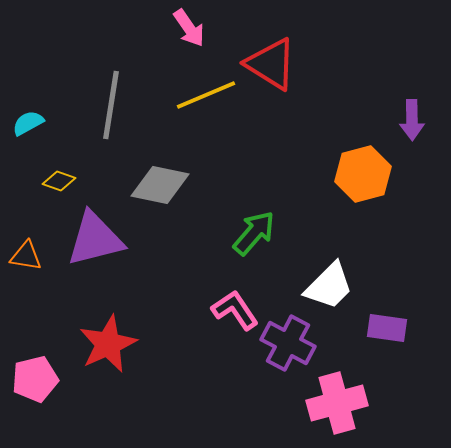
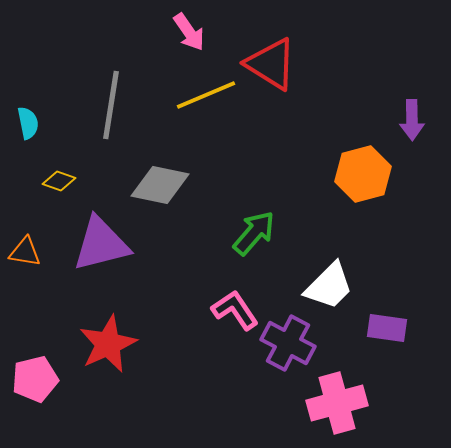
pink arrow: moved 4 px down
cyan semicircle: rotated 108 degrees clockwise
purple triangle: moved 6 px right, 5 px down
orange triangle: moved 1 px left, 4 px up
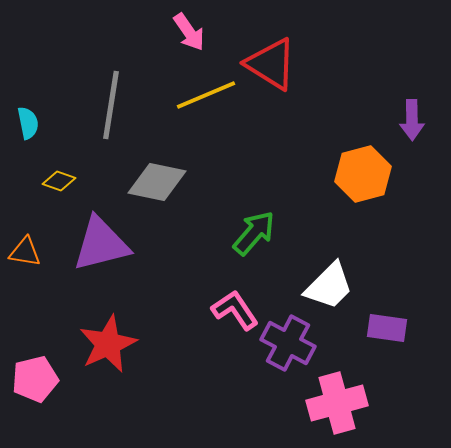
gray diamond: moved 3 px left, 3 px up
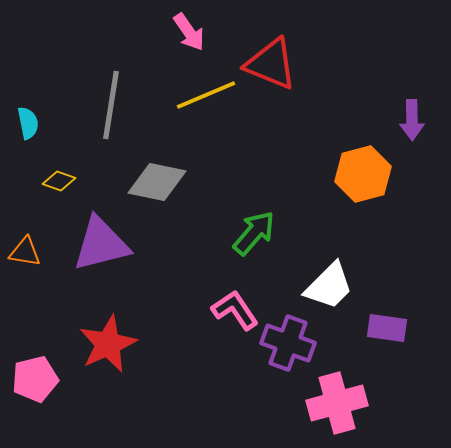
red triangle: rotated 10 degrees counterclockwise
purple cross: rotated 8 degrees counterclockwise
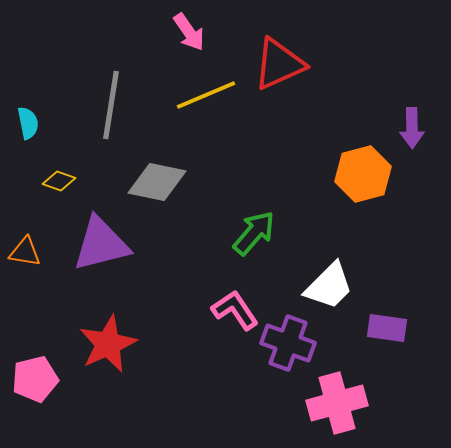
red triangle: moved 8 px right; rotated 46 degrees counterclockwise
purple arrow: moved 8 px down
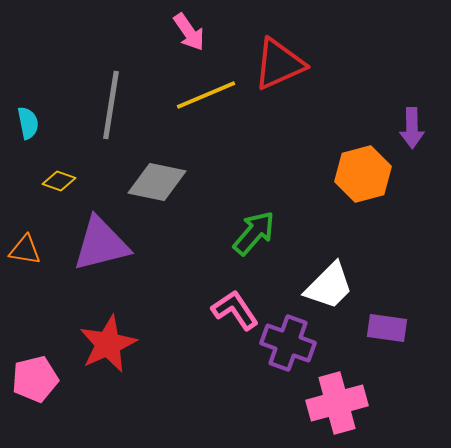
orange triangle: moved 2 px up
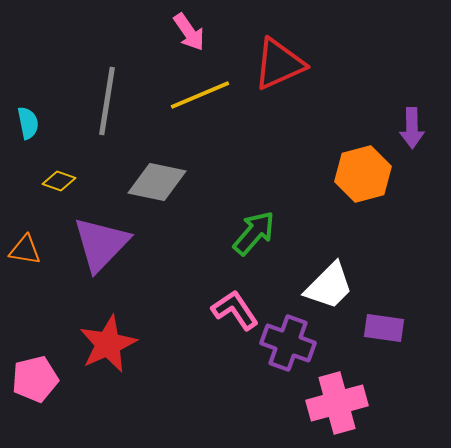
yellow line: moved 6 px left
gray line: moved 4 px left, 4 px up
purple triangle: rotated 32 degrees counterclockwise
purple rectangle: moved 3 px left
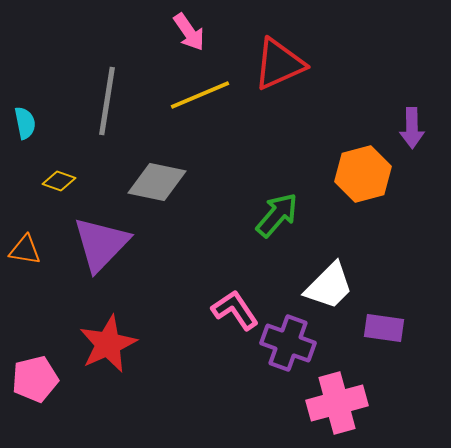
cyan semicircle: moved 3 px left
green arrow: moved 23 px right, 18 px up
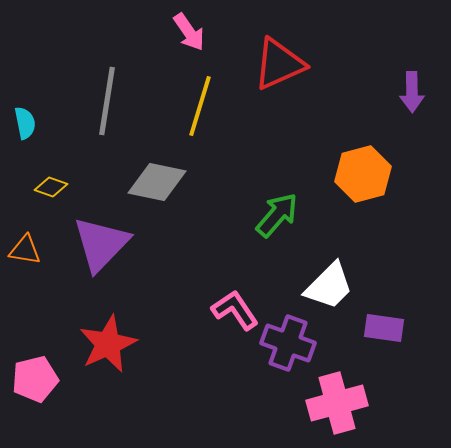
yellow line: moved 11 px down; rotated 50 degrees counterclockwise
purple arrow: moved 36 px up
yellow diamond: moved 8 px left, 6 px down
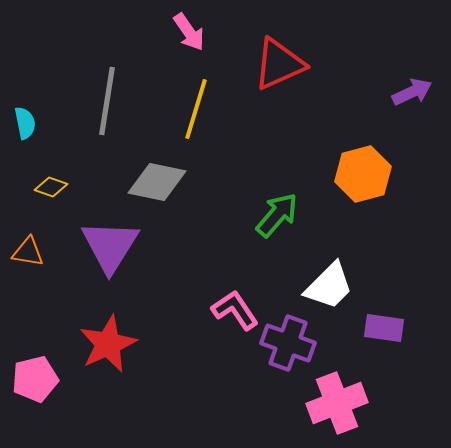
purple arrow: rotated 114 degrees counterclockwise
yellow line: moved 4 px left, 3 px down
purple triangle: moved 9 px right, 2 px down; rotated 12 degrees counterclockwise
orange triangle: moved 3 px right, 2 px down
pink cross: rotated 6 degrees counterclockwise
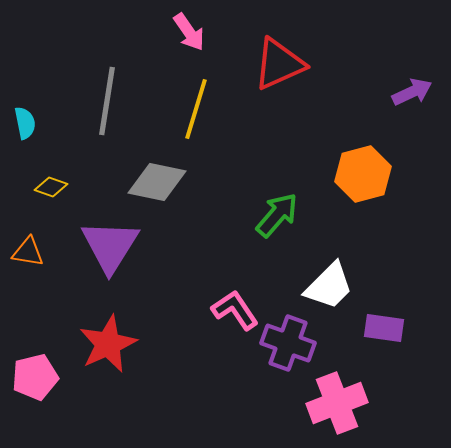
pink pentagon: moved 2 px up
